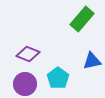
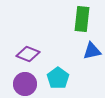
green rectangle: rotated 35 degrees counterclockwise
blue triangle: moved 10 px up
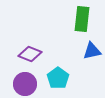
purple diamond: moved 2 px right
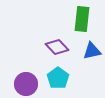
purple diamond: moved 27 px right, 7 px up; rotated 25 degrees clockwise
purple circle: moved 1 px right
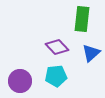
blue triangle: moved 1 px left, 2 px down; rotated 30 degrees counterclockwise
cyan pentagon: moved 2 px left, 2 px up; rotated 30 degrees clockwise
purple circle: moved 6 px left, 3 px up
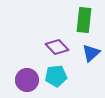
green rectangle: moved 2 px right, 1 px down
purple circle: moved 7 px right, 1 px up
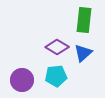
purple diamond: rotated 15 degrees counterclockwise
blue triangle: moved 8 px left
purple circle: moved 5 px left
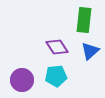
purple diamond: rotated 25 degrees clockwise
blue triangle: moved 7 px right, 2 px up
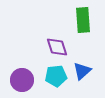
green rectangle: moved 1 px left; rotated 10 degrees counterclockwise
purple diamond: rotated 15 degrees clockwise
blue triangle: moved 8 px left, 20 px down
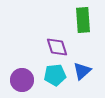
cyan pentagon: moved 1 px left, 1 px up
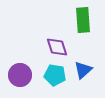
blue triangle: moved 1 px right, 1 px up
cyan pentagon: rotated 15 degrees clockwise
purple circle: moved 2 px left, 5 px up
